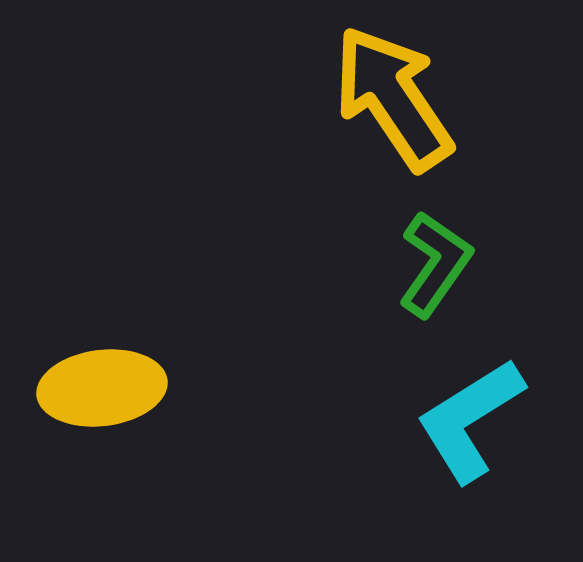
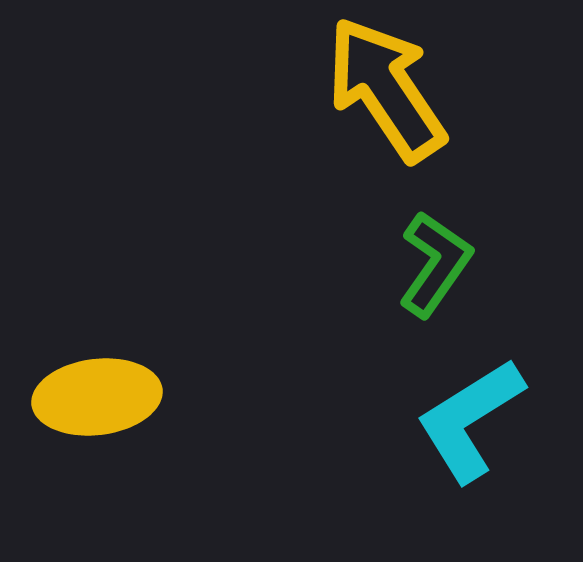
yellow arrow: moved 7 px left, 9 px up
yellow ellipse: moved 5 px left, 9 px down
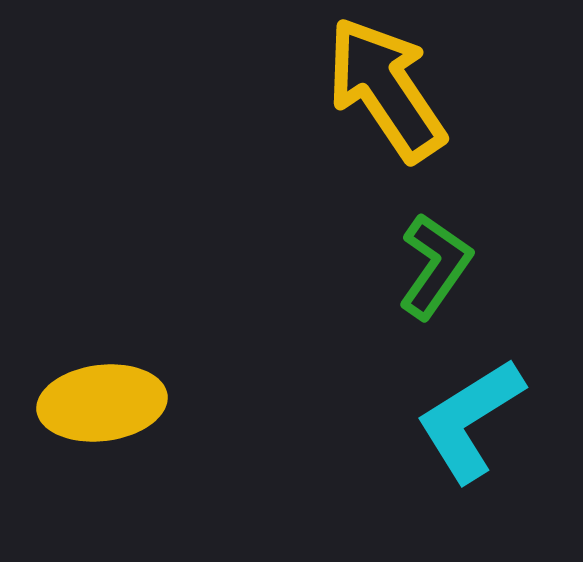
green L-shape: moved 2 px down
yellow ellipse: moved 5 px right, 6 px down
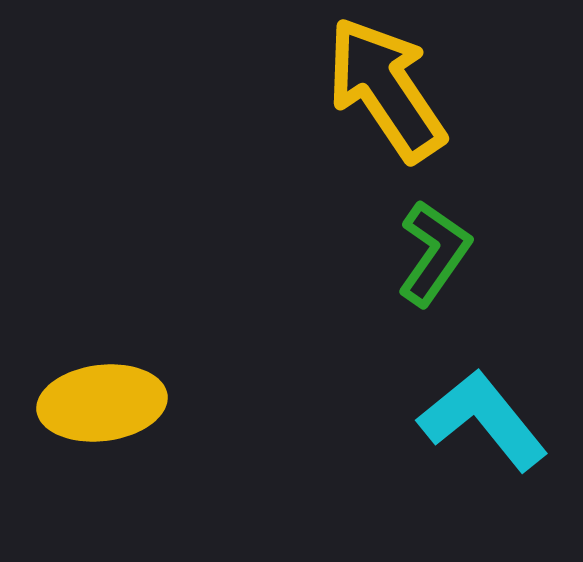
green L-shape: moved 1 px left, 13 px up
cyan L-shape: moved 13 px right; rotated 83 degrees clockwise
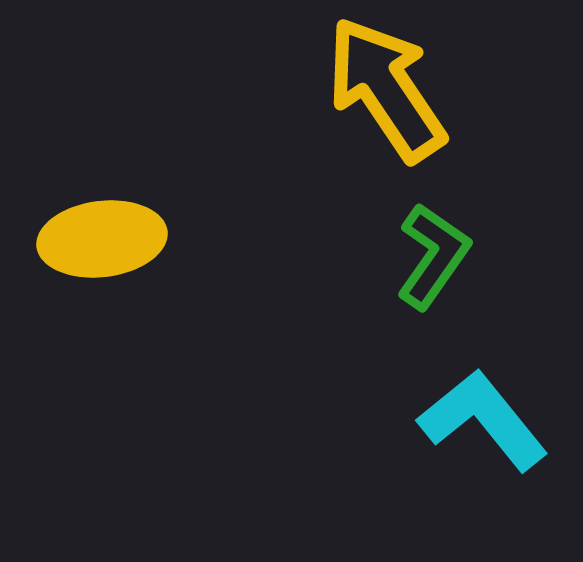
green L-shape: moved 1 px left, 3 px down
yellow ellipse: moved 164 px up
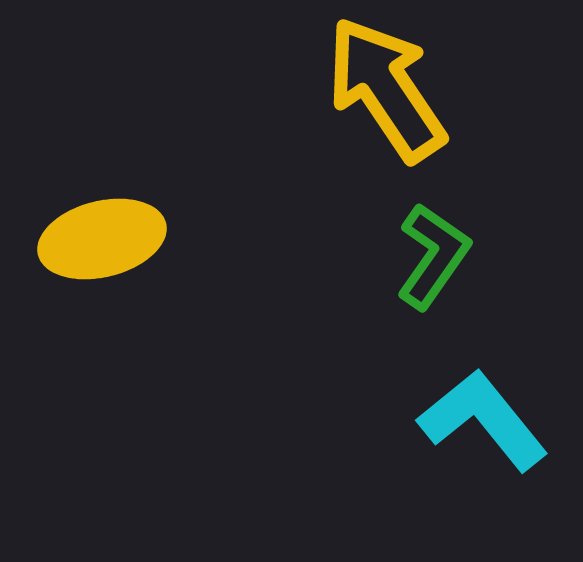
yellow ellipse: rotated 7 degrees counterclockwise
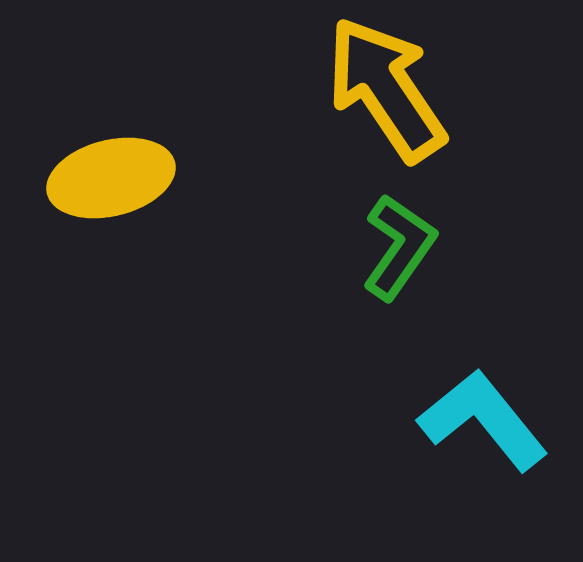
yellow ellipse: moved 9 px right, 61 px up
green L-shape: moved 34 px left, 9 px up
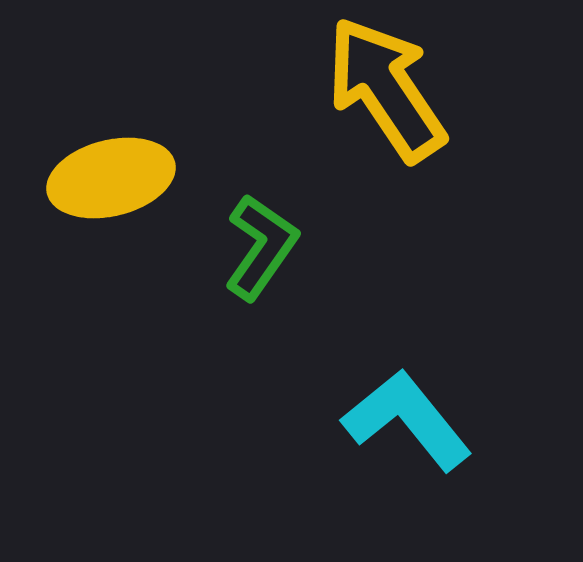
green L-shape: moved 138 px left
cyan L-shape: moved 76 px left
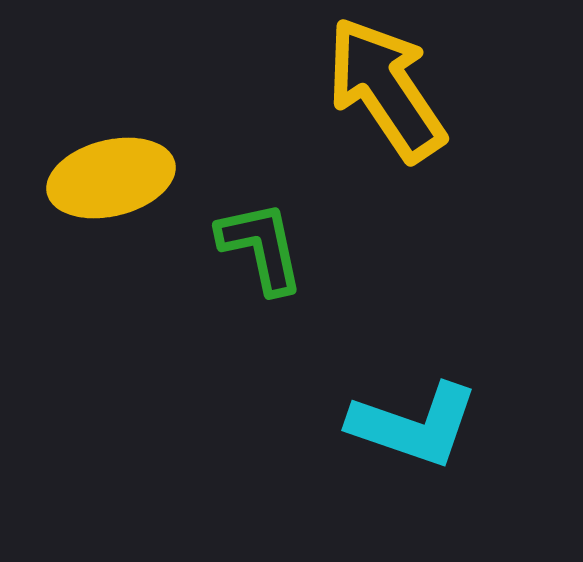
green L-shape: rotated 47 degrees counterclockwise
cyan L-shape: moved 7 px right, 5 px down; rotated 148 degrees clockwise
